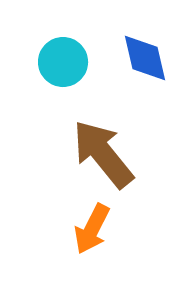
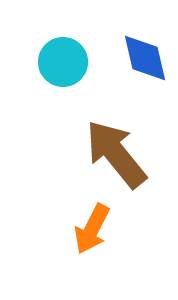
brown arrow: moved 13 px right
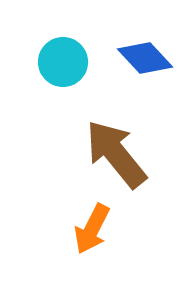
blue diamond: rotated 30 degrees counterclockwise
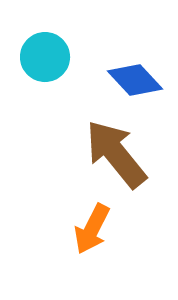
blue diamond: moved 10 px left, 22 px down
cyan circle: moved 18 px left, 5 px up
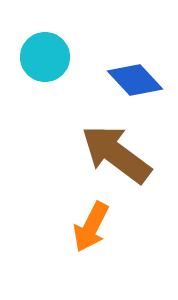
brown arrow: rotated 14 degrees counterclockwise
orange arrow: moved 1 px left, 2 px up
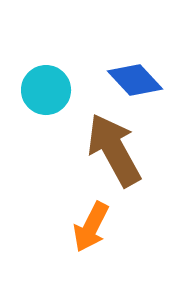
cyan circle: moved 1 px right, 33 px down
brown arrow: moved 2 px left, 4 px up; rotated 24 degrees clockwise
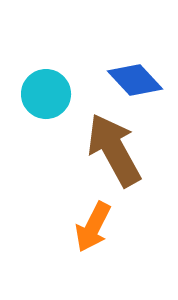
cyan circle: moved 4 px down
orange arrow: moved 2 px right
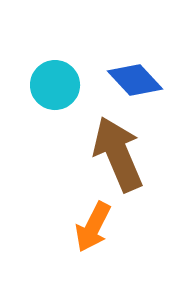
cyan circle: moved 9 px right, 9 px up
brown arrow: moved 4 px right, 4 px down; rotated 6 degrees clockwise
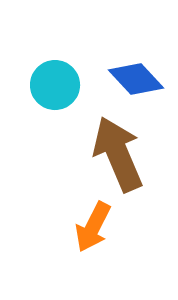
blue diamond: moved 1 px right, 1 px up
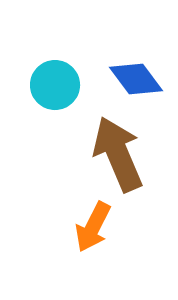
blue diamond: rotated 6 degrees clockwise
